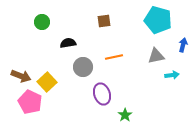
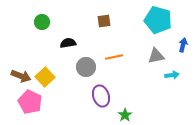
gray circle: moved 3 px right
yellow square: moved 2 px left, 5 px up
purple ellipse: moved 1 px left, 2 px down
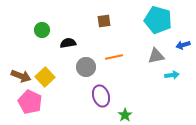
green circle: moved 8 px down
blue arrow: rotated 120 degrees counterclockwise
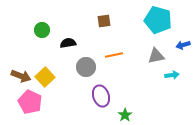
orange line: moved 2 px up
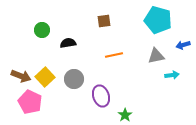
gray circle: moved 12 px left, 12 px down
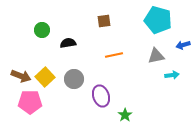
pink pentagon: rotated 25 degrees counterclockwise
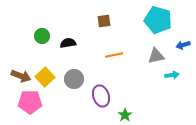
green circle: moved 6 px down
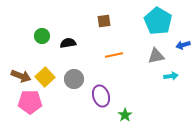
cyan pentagon: moved 1 px down; rotated 16 degrees clockwise
cyan arrow: moved 1 px left, 1 px down
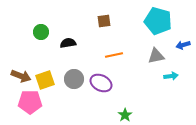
cyan pentagon: rotated 16 degrees counterclockwise
green circle: moved 1 px left, 4 px up
yellow square: moved 3 px down; rotated 24 degrees clockwise
purple ellipse: moved 13 px up; rotated 45 degrees counterclockwise
